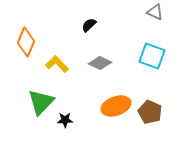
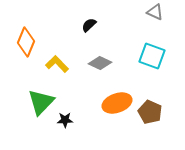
orange ellipse: moved 1 px right, 3 px up
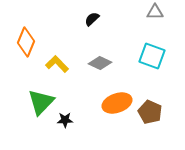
gray triangle: rotated 24 degrees counterclockwise
black semicircle: moved 3 px right, 6 px up
